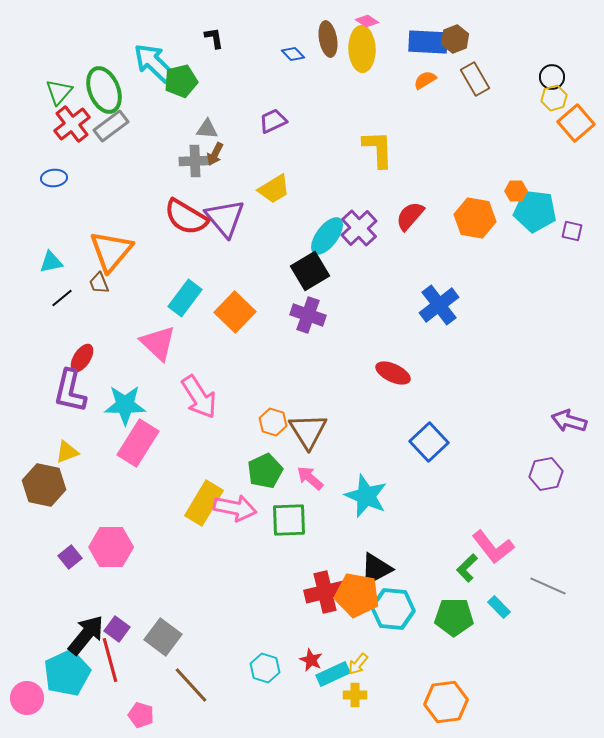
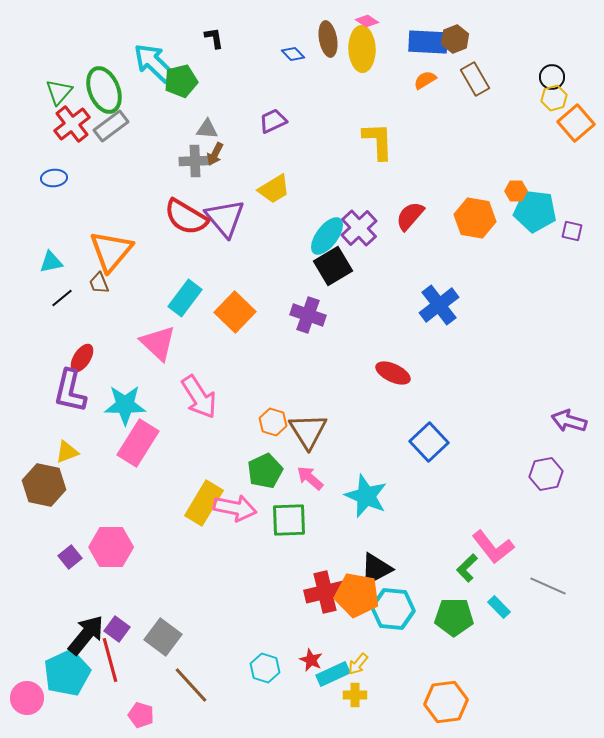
yellow L-shape at (378, 149): moved 8 px up
black square at (310, 271): moved 23 px right, 5 px up
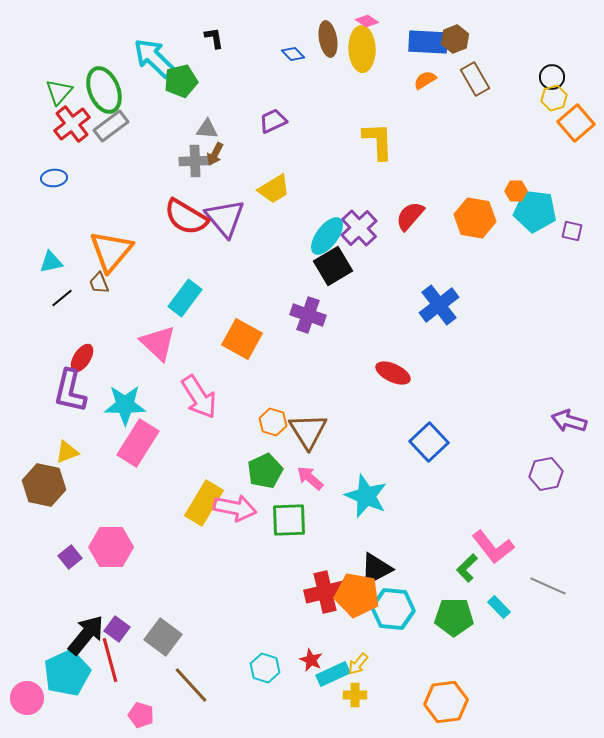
cyan arrow at (154, 63): moved 5 px up
orange square at (235, 312): moved 7 px right, 27 px down; rotated 15 degrees counterclockwise
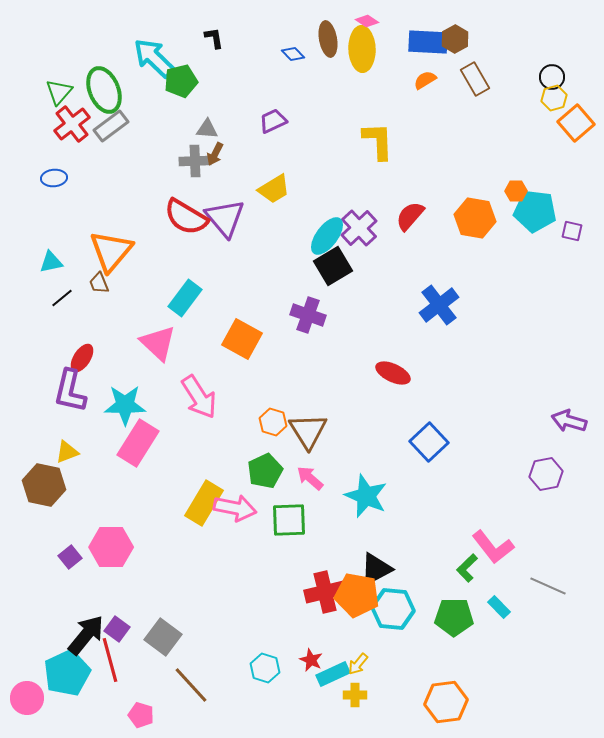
brown hexagon at (455, 39): rotated 8 degrees counterclockwise
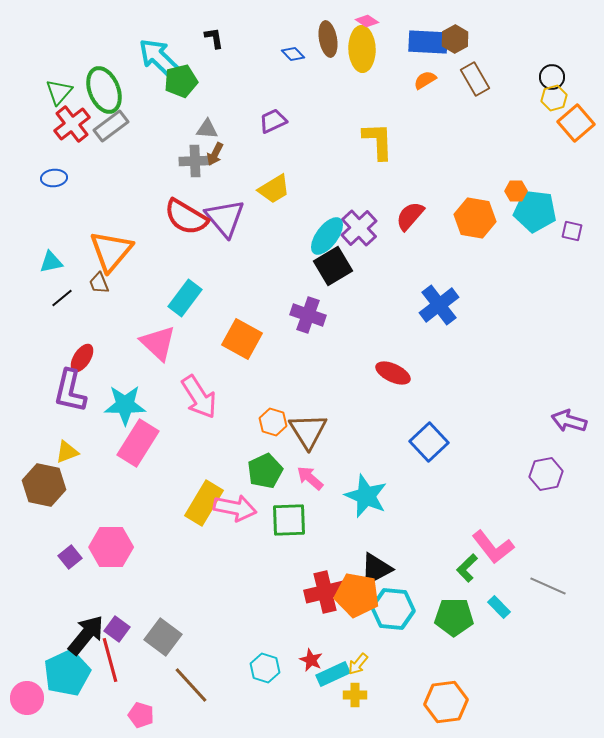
cyan arrow at (154, 58): moved 5 px right
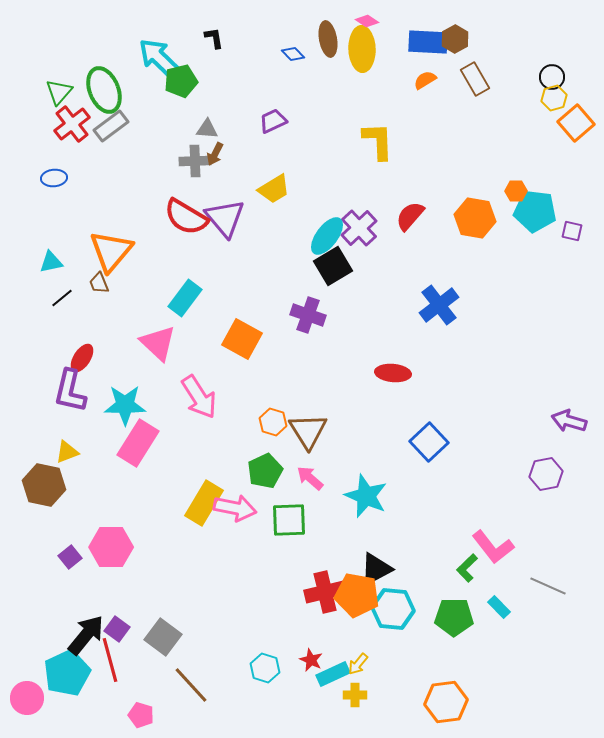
red ellipse at (393, 373): rotated 20 degrees counterclockwise
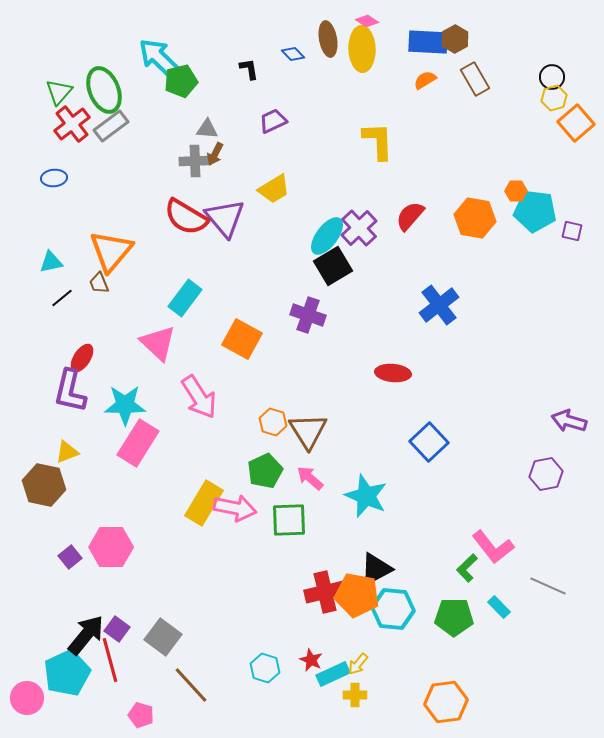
black L-shape at (214, 38): moved 35 px right, 31 px down
